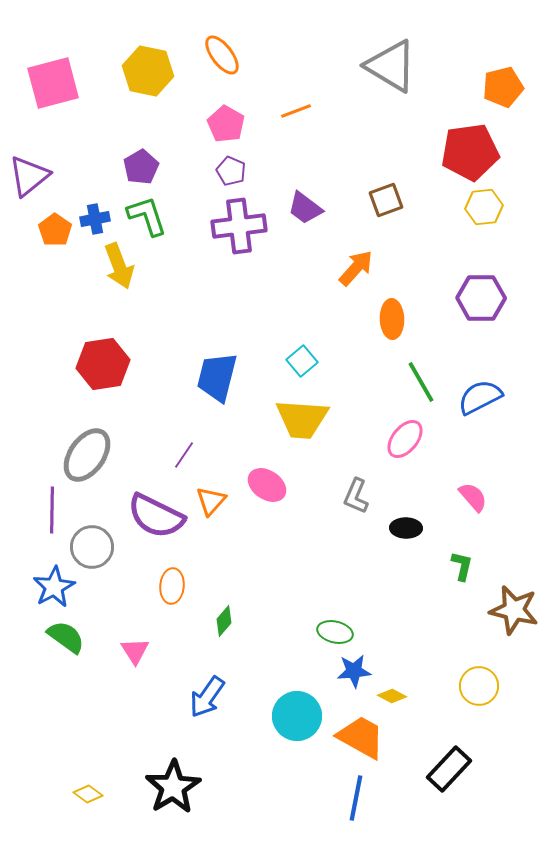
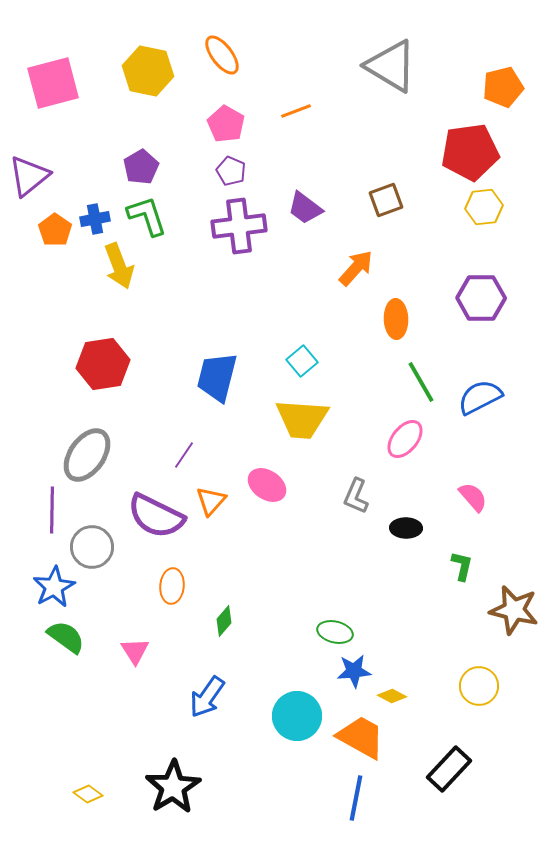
orange ellipse at (392, 319): moved 4 px right
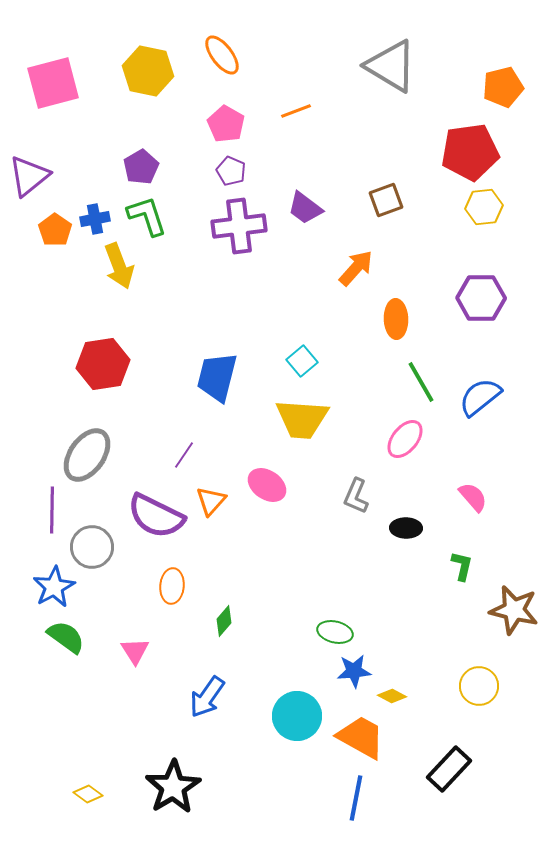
blue semicircle at (480, 397): rotated 12 degrees counterclockwise
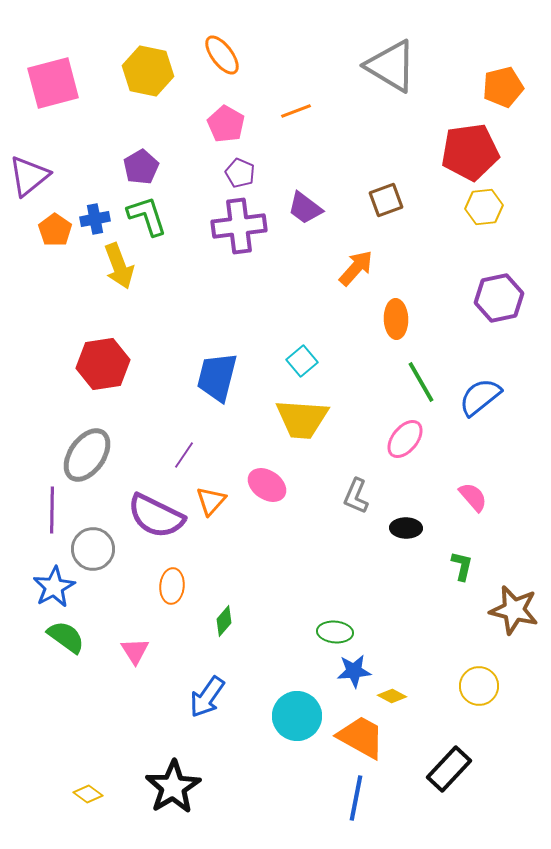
purple pentagon at (231, 171): moved 9 px right, 2 px down
purple hexagon at (481, 298): moved 18 px right; rotated 12 degrees counterclockwise
gray circle at (92, 547): moved 1 px right, 2 px down
green ellipse at (335, 632): rotated 8 degrees counterclockwise
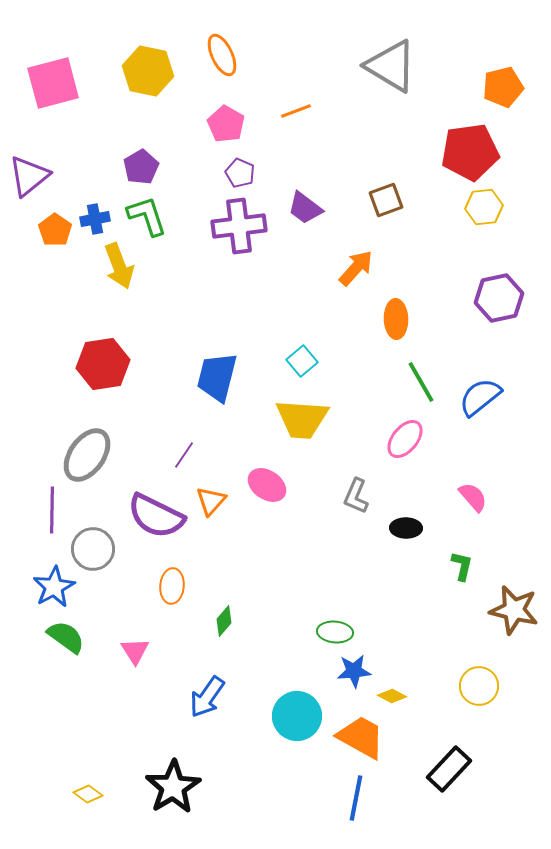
orange ellipse at (222, 55): rotated 12 degrees clockwise
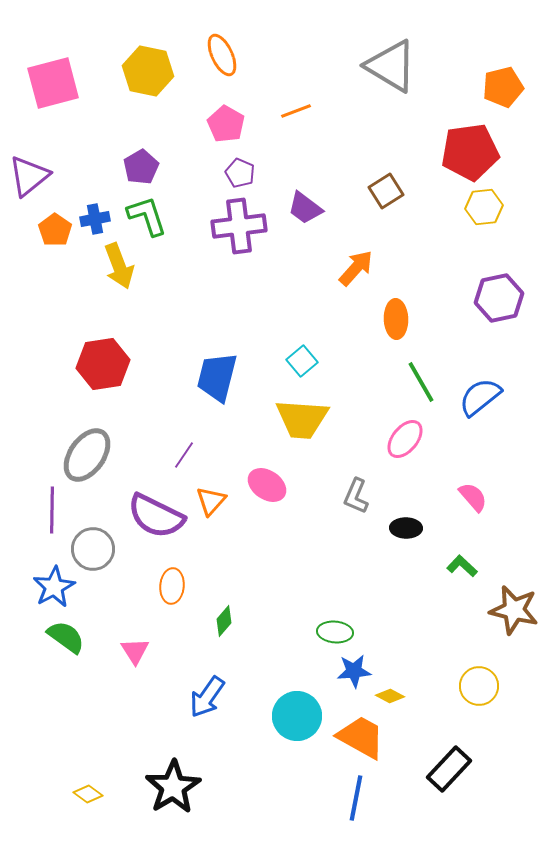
brown square at (386, 200): moved 9 px up; rotated 12 degrees counterclockwise
green L-shape at (462, 566): rotated 60 degrees counterclockwise
yellow diamond at (392, 696): moved 2 px left
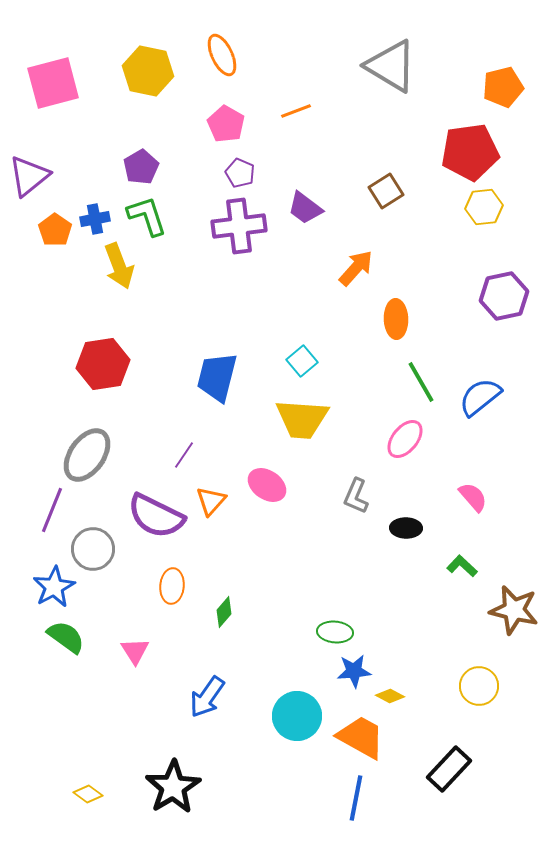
purple hexagon at (499, 298): moved 5 px right, 2 px up
purple line at (52, 510): rotated 21 degrees clockwise
green diamond at (224, 621): moved 9 px up
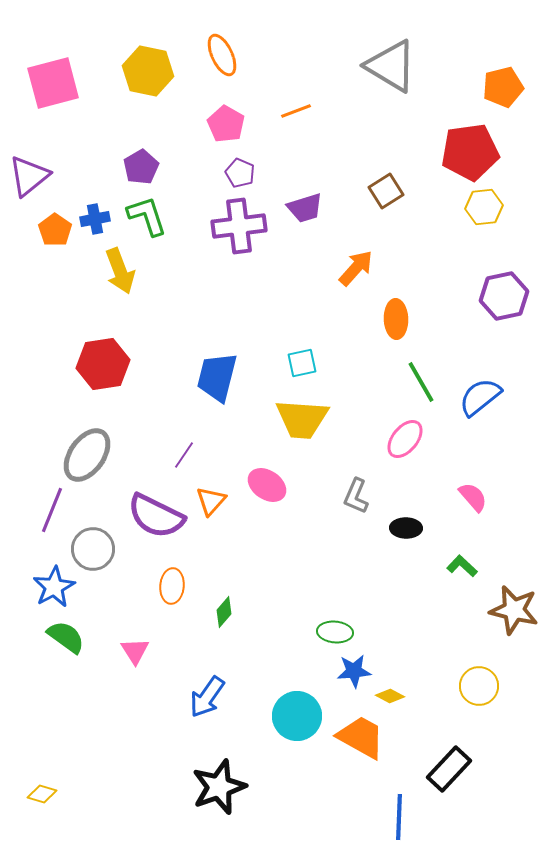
purple trapezoid at (305, 208): rotated 54 degrees counterclockwise
yellow arrow at (119, 266): moved 1 px right, 5 px down
cyan square at (302, 361): moved 2 px down; rotated 28 degrees clockwise
black star at (173, 787): moved 46 px right; rotated 12 degrees clockwise
yellow diamond at (88, 794): moved 46 px left; rotated 20 degrees counterclockwise
blue line at (356, 798): moved 43 px right, 19 px down; rotated 9 degrees counterclockwise
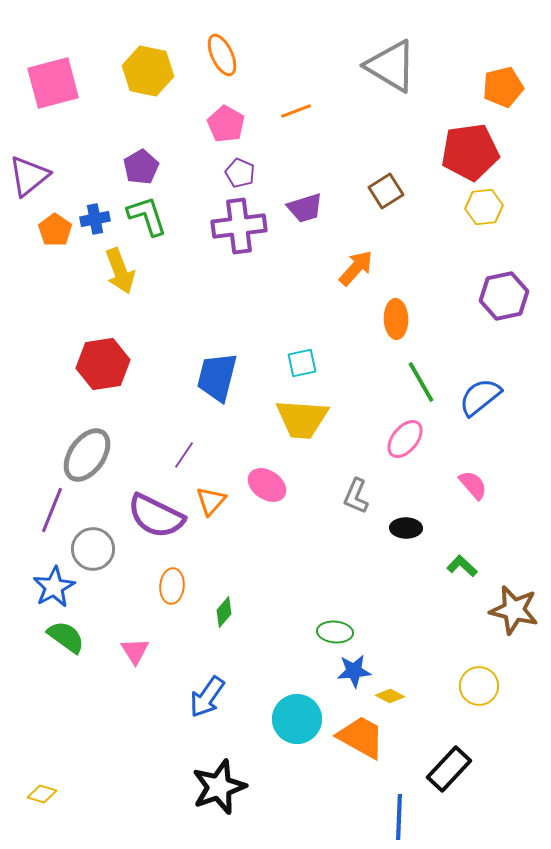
pink semicircle at (473, 497): moved 12 px up
cyan circle at (297, 716): moved 3 px down
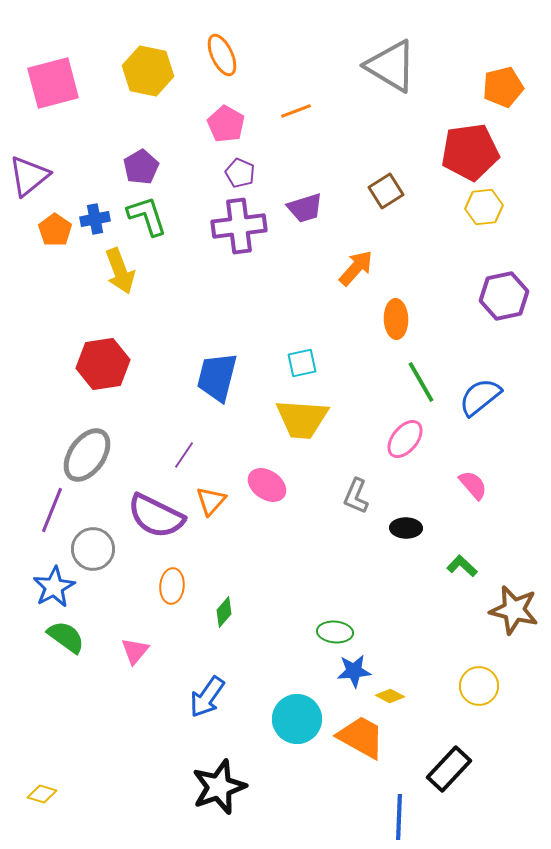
pink triangle at (135, 651): rotated 12 degrees clockwise
